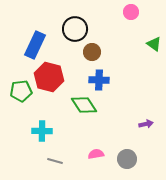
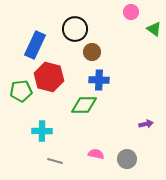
green triangle: moved 15 px up
green diamond: rotated 56 degrees counterclockwise
pink semicircle: rotated 21 degrees clockwise
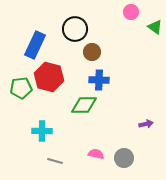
green triangle: moved 1 px right, 2 px up
green pentagon: moved 3 px up
gray circle: moved 3 px left, 1 px up
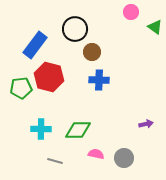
blue rectangle: rotated 12 degrees clockwise
green diamond: moved 6 px left, 25 px down
cyan cross: moved 1 px left, 2 px up
